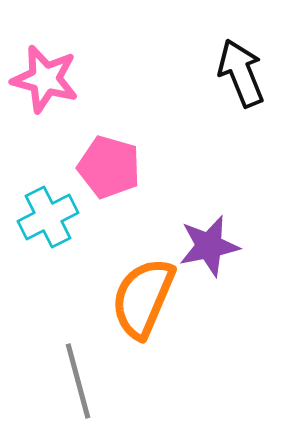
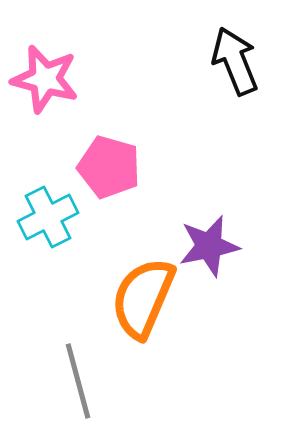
black arrow: moved 6 px left, 12 px up
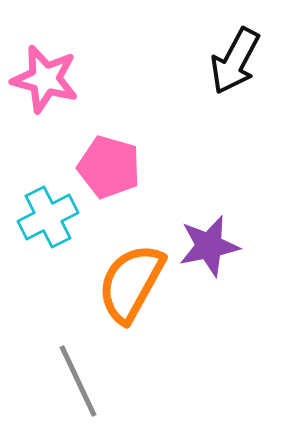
black arrow: rotated 130 degrees counterclockwise
orange semicircle: moved 12 px left, 15 px up; rotated 6 degrees clockwise
gray line: rotated 10 degrees counterclockwise
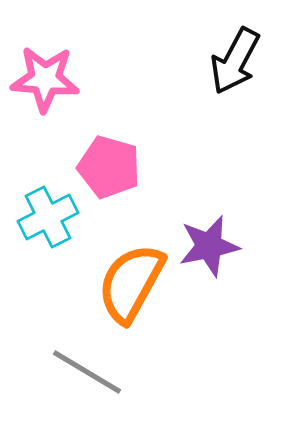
pink star: rotated 10 degrees counterclockwise
gray line: moved 9 px right, 9 px up; rotated 34 degrees counterclockwise
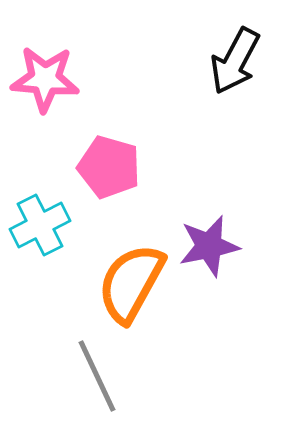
cyan cross: moved 8 px left, 8 px down
gray line: moved 10 px right, 4 px down; rotated 34 degrees clockwise
